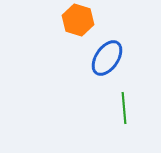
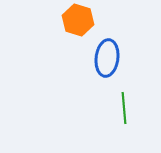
blue ellipse: rotated 27 degrees counterclockwise
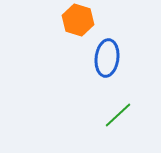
green line: moved 6 px left, 7 px down; rotated 52 degrees clockwise
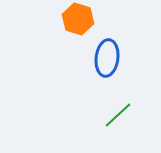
orange hexagon: moved 1 px up
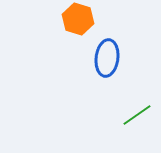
green line: moved 19 px right; rotated 8 degrees clockwise
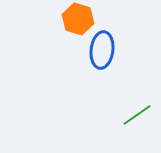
blue ellipse: moved 5 px left, 8 px up
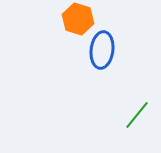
green line: rotated 16 degrees counterclockwise
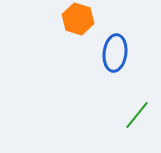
blue ellipse: moved 13 px right, 3 px down
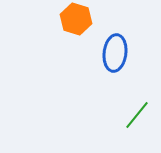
orange hexagon: moved 2 px left
